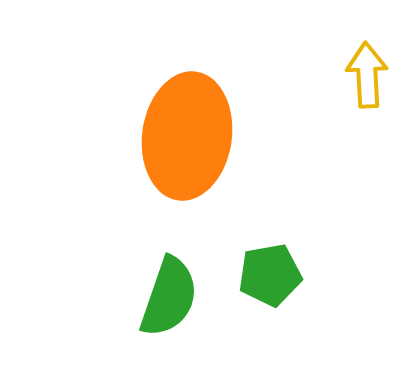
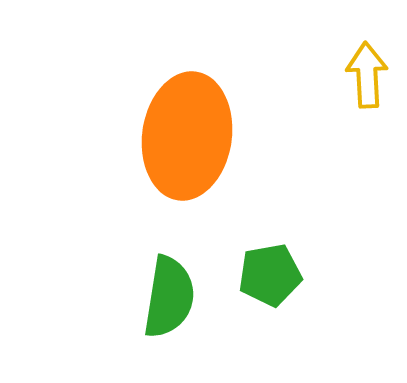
green semicircle: rotated 10 degrees counterclockwise
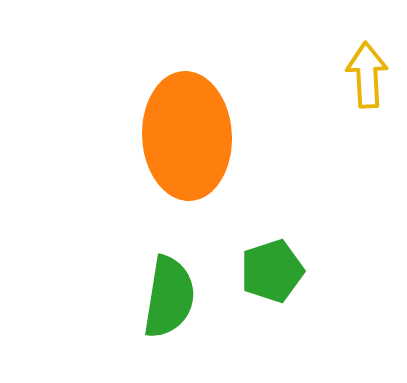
orange ellipse: rotated 11 degrees counterclockwise
green pentagon: moved 2 px right, 4 px up; rotated 8 degrees counterclockwise
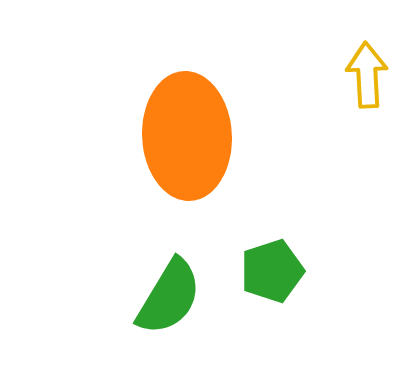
green semicircle: rotated 22 degrees clockwise
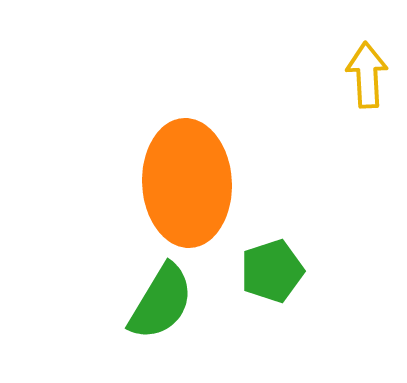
orange ellipse: moved 47 px down
green semicircle: moved 8 px left, 5 px down
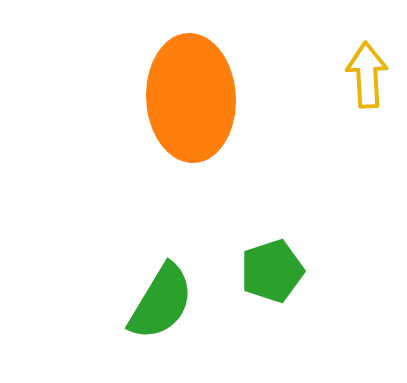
orange ellipse: moved 4 px right, 85 px up
